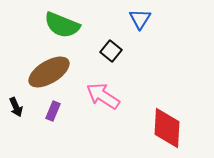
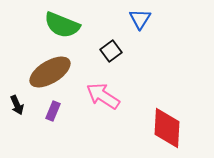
black square: rotated 15 degrees clockwise
brown ellipse: moved 1 px right
black arrow: moved 1 px right, 2 px up
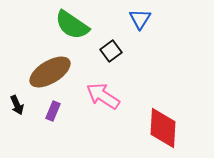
green semicircle: moved 10 px right; rotated 12 degrees clockwise
red diamond: moved 4 px left
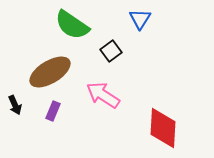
pink arrow: moved 1 px up
black arrow: moved 2 px left
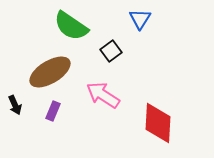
green semicircle: moved 1 px left, 1 px down
red diamond: moved 5 px left, 5 px up
